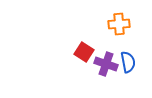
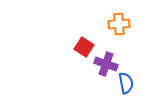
red square: moved 5 px up
blue semicircle: moved 2 px left, 21 px down
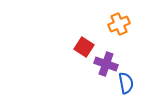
orange cross: rotated 20 degrees counterclockwise
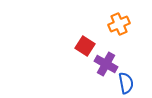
red square: moved 1 px right, 1 px up
purple cross: rotated 10 degrees clockwise
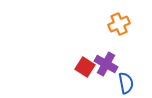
red square: moved 21 px down
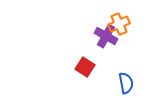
purple cross: moved 28 px up
